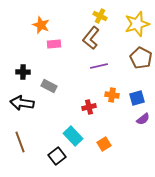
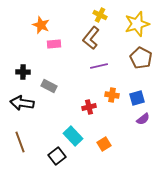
yellow cross: moved 1 px up
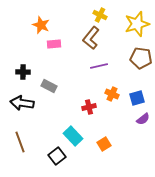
brown pentagon: rotated 20 degrees counterclockwise
orange cross: moved 1 px up; rotated 16 degrees clockwise
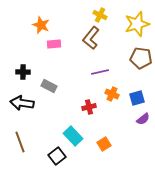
purple line: moved 1 px right, 6 px down
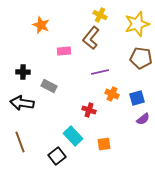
pink rectangle: moved 10 px right, 7 px down
red cross: moved 3 px down; rotated 32 degrees clockwise
orange square: rotated 24 degrees clockwise
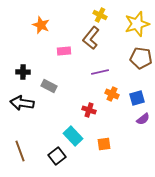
brown line: moved 9 px down
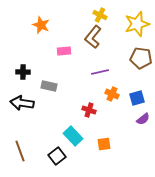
brown L-shape: moved 2 px right, 1 px up
gray rectangle: rotated 14 degrees counterclockwise
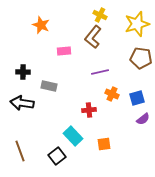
red cross: rotated 24 degrees counterclockwise
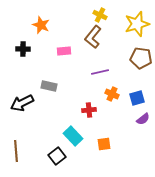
black cross: moved 23 px up
black arrow: rotated 35 degrees counterclockwise
brown line: moved 4 px left; rotated 15 degrees clockwise
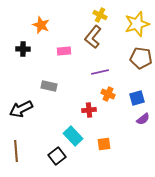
orange cross: moved 4 px left
black arrow: moved 1 px left, 6 px down
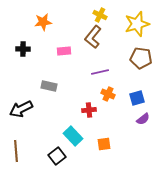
orange star: moved 2 px right, 3 px up; rotated 30 degrees counterclockwise
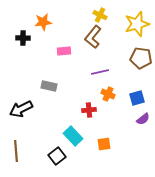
black cross: moved 11 px up
